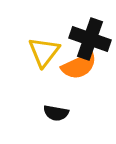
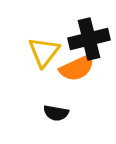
black cross: moved 1 px left; rotated 33 degrees counterclockwise
orange semicircle: moved 2 px left, 2 px down
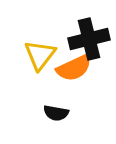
yellow triangle: moved 4 px left, 3 px down
orange semicircle: moved 3 px left
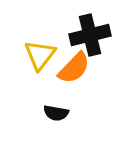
black cross: moved 1 px right, 4 px up
orange semicircle: rotated 21 degrees counterclockwise
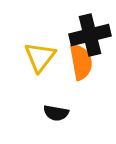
yellow triangle: moved 2 px down
orange semicircle: moved 7 px right, 6 px up; rotated 54 degrees counterclockwise
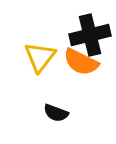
orange semicircle: rotated 126 degrees clockwise
black semicircle: rotated 10 degrees clockwise
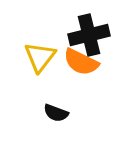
black cross: moved 1 px left
